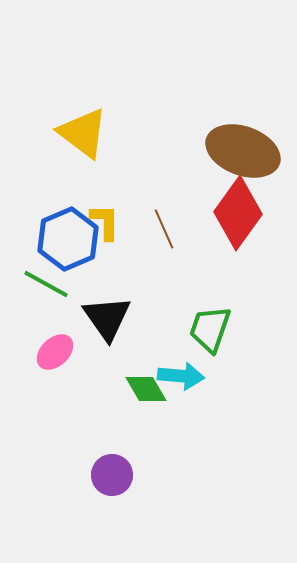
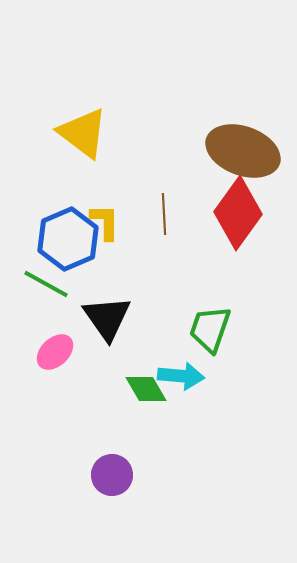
brown line: moved 15 px up; rotated 21 degrees clockwise
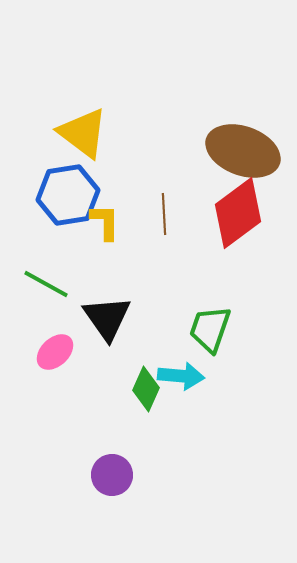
red diamond: rotated 18 degrees clockwise
blue hexagon: moved 44 px up; rotated 14 degrees clockwise
green diamond: rotated 54 degrees clockwise
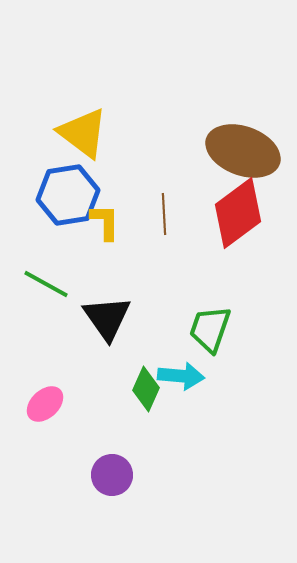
pink ellipse: moved 10 px left, 52 px down
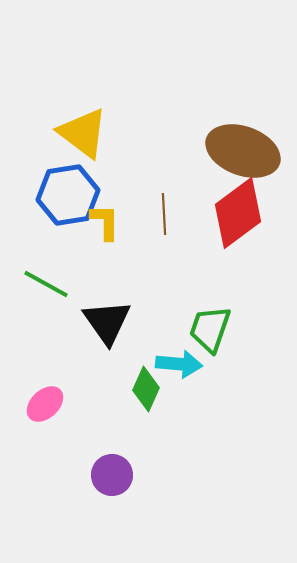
black triangle: moved 4 px down
cyan arrow: moved 2 px left, 12 px up
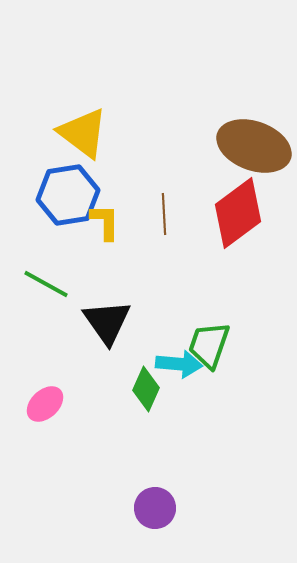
brown ellipse: moved 11 px right, 5 px up
green trapezoid: moved 1 px left, 16 px down
purple circle: moved 43 px right, 33 px down
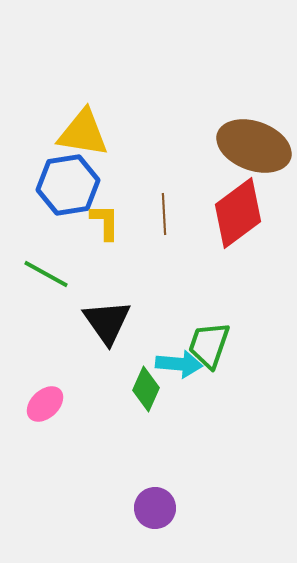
yellow triangle: rotated 28 degrees counterclockwise
blue hexagon: moved 10 px up
green line: moved 10 px up
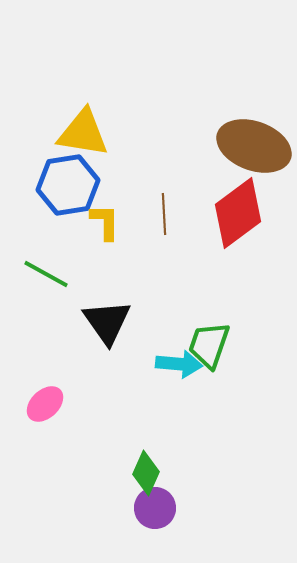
green diamond: moved 84 px down
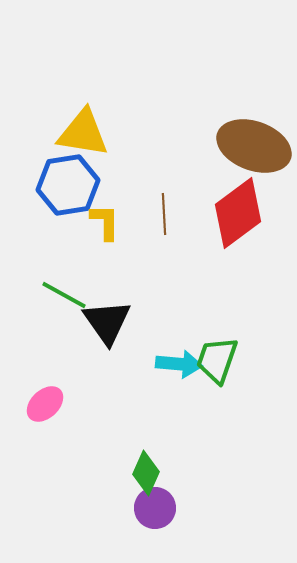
green line: moved 18 px right, 21 px down
green trapezoid: moved 8 px right, 15 px down
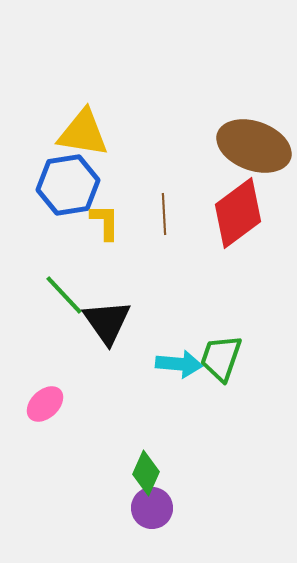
green line: rotated 18 degrees clockwise
green trapezoid: moved 4 px right, 2 px up
purple circle: moved 3 px left
